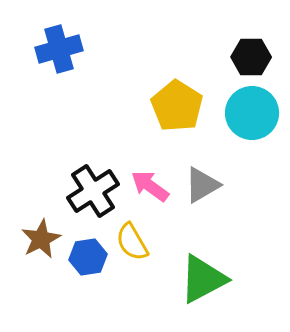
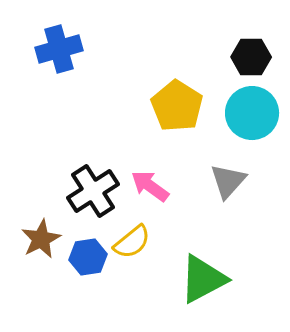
gray triangle: moved 26 px right, 4 px up; rotated 18 degrees counterclockwise
yellow semicircle: rotated 99 degrees counterclockwise
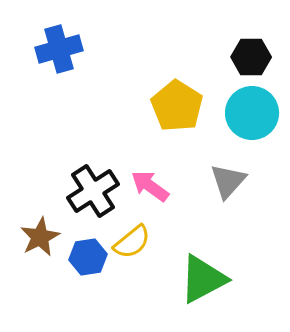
brown star: moved 1 px left, 2 px up
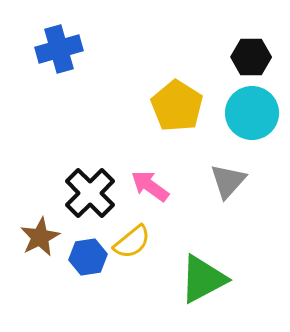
black cross: moved 3 px left, 2 px down; rotated 12 degrees counterclockwise
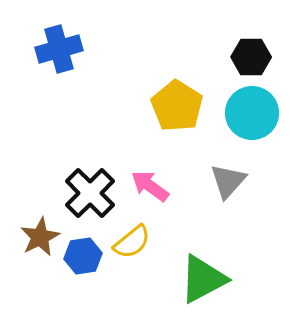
blue hexagon: moved 5 px left, 1 px up
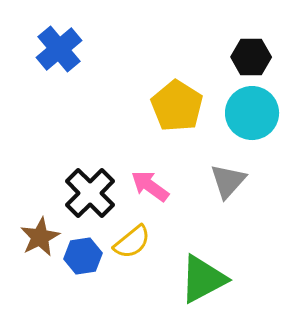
blue cross: rotated 24 degrees counterclockwise
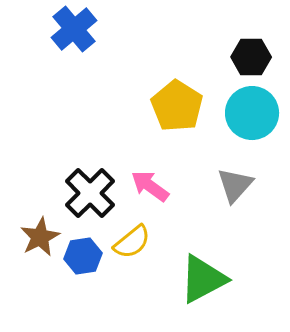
blue cross: moved 15 px right, 20 px up
gray triangle: moved 7 px right, 4 px down
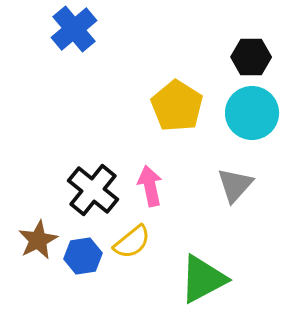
pink arrow: rotated 42 degrees clockwise
black cross: moved 3 px right, 3 px up; rotated 6 degrees counterclockwise
brown star: moved 2 px left, 3 px down
